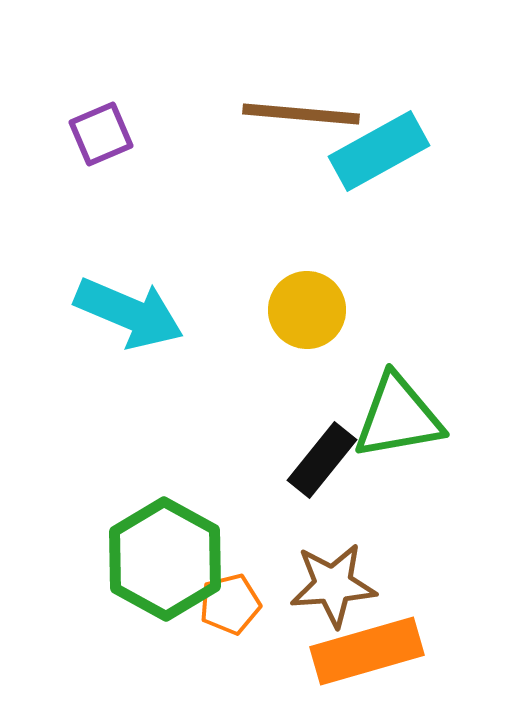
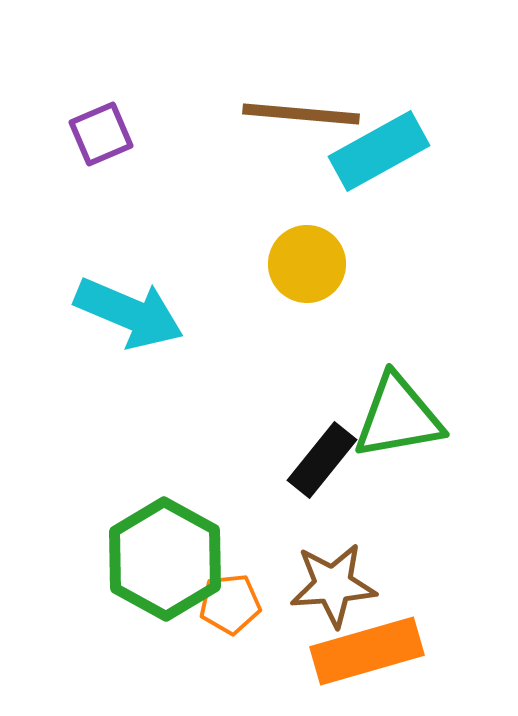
yellow circle: moved 46 px up
orange pentagon: rotated 8 degrees clockwise
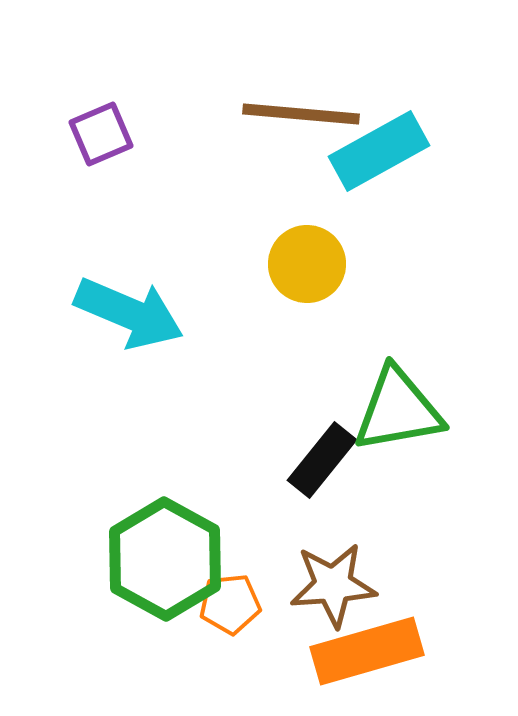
green triangle: moved 7 px up
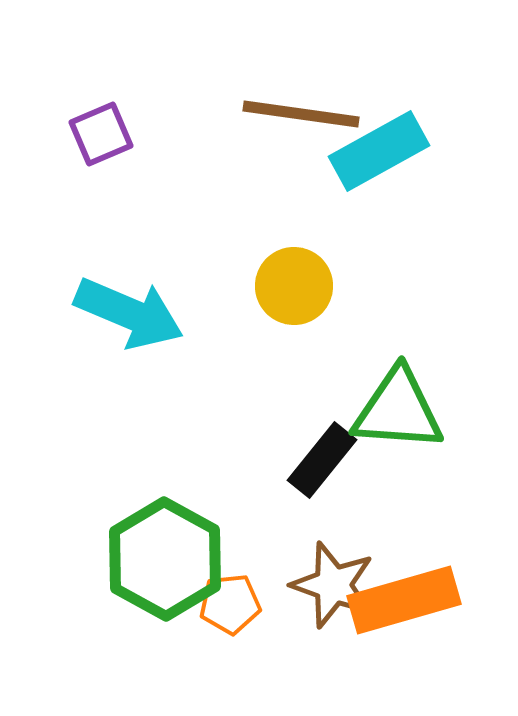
brown line: rotated 3 degrees clockwise
yellow circle: moved 13 px left, 22 px down
green triangle: rotated 14 degrees clockwise
brown star: rotated 24 degrees clockwise
orange rectangle: moved 37 px right, 51 px up
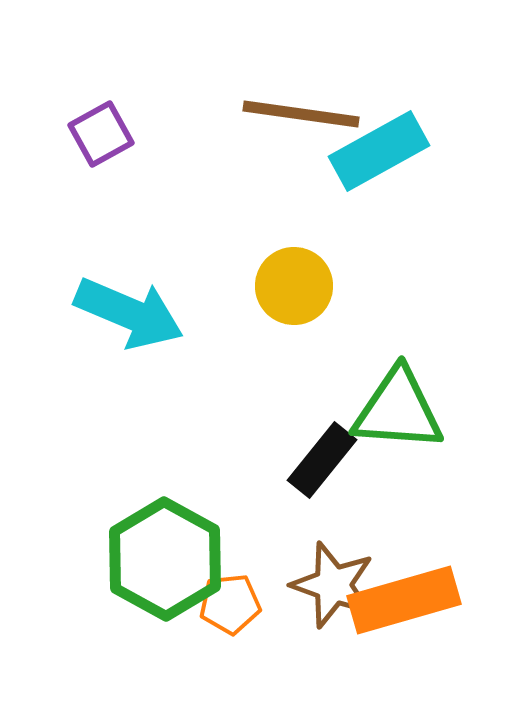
purple square: rotated 6 degrees counterclockwise
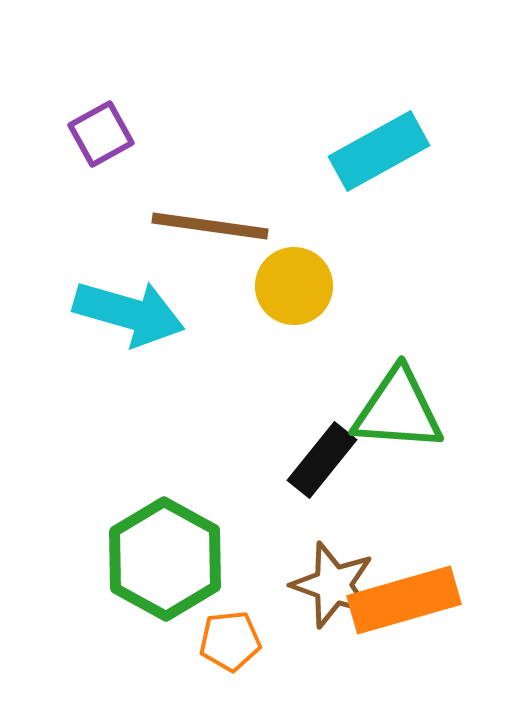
brown line: moved 91 px left, 112 px down
cyan arrow: rotated 7 degrees counterclockwise
orange pentagon: moved 37 px down
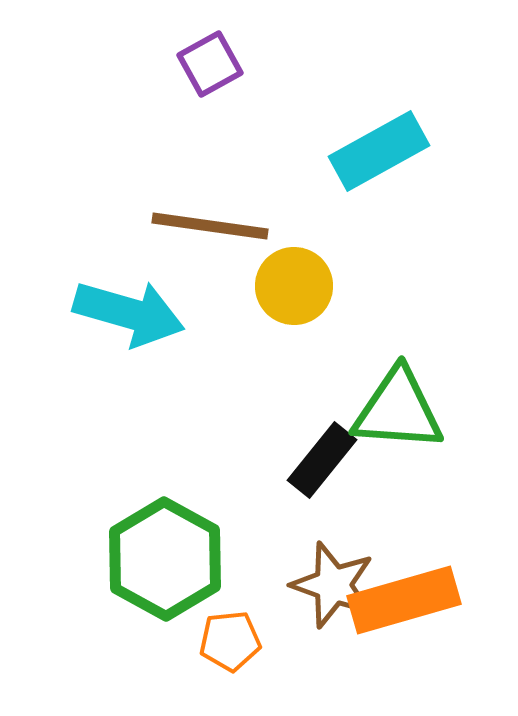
purple square: moved 109 px right, 70 px up
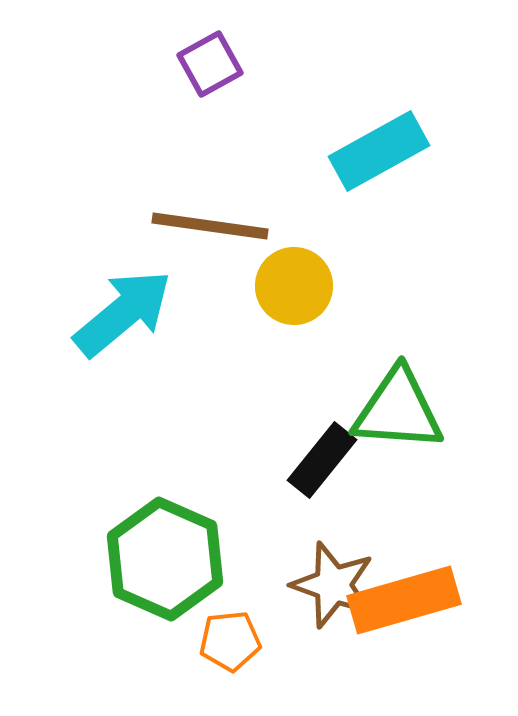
cyan arrow: moved 6 px left; rotated 56 degrees counterclockwise
green hexagon: rotated 5 degrees counterclockwise
